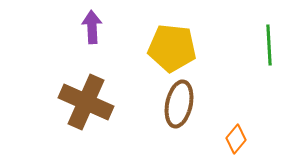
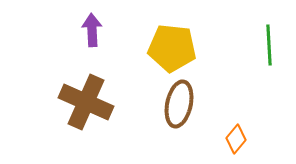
purple arrow: moved 3 px down
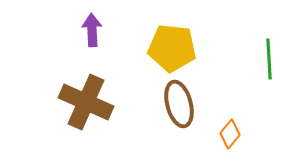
green line: moved 14 px down
brown ellipse: rotated 27 degrees counterclockwise
orange diamond: moved 6 px left, 5 px up
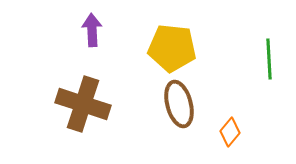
brown cross: moved 3 px left, 2 px down; rotated 6 degrees counterclockwise
orange diamond: moved 2 px up
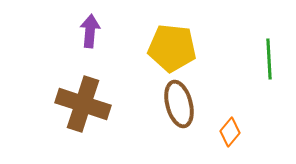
purple arrow: moved 2 px left, 1 px down; rotated 8 degrees clockwise
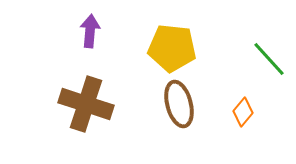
green line: rotated 39 degrees counterclockwise
brown cross: moved 3 px right
orange diamond: moved 13 px right, 20 px up
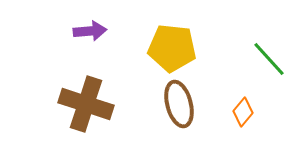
purple arrow: rotated 80 degrees clockwise
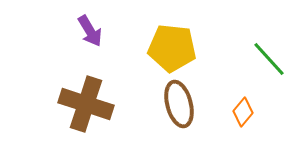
purple arrow: rotated 64 degrees clockwise
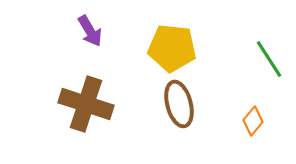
green line: rotated 9 degrees clockwise
orange diamond: moved 10 px right, 9 px down
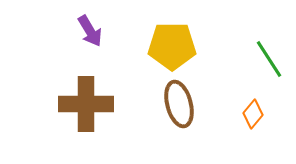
yellow pentagon: moved 2 px up; rotated 6 degrees counterclockwise
brown cross: rotated 18 degrees counterclockwise
orange diamond: moved 7 px up
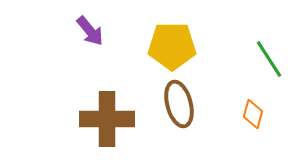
purple arrow: rotated 8 degrees counterclockwise
brown cross: moved 21 px right, 15 px down
orange diamond: rotated 24 degrees counterclockwise
